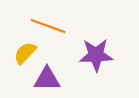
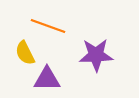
yellow semicircle: rotated 70 degrees counterclockwise
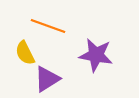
purple star: rotated 12 degrees clockwise
purple triangle: rotated 32 degrees counterclockwise
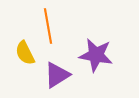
orange line: rotated 60 degrees clockwise
purple triangle: moved 10 px right, 4 px up
